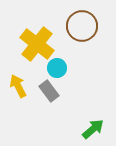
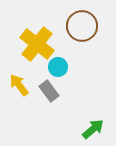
cyan circle: moved 1 px right, 1 px up
yellow arrow: moved 1 px right, 1 px up; rotated 10 degrees counterclockwise
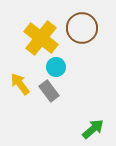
brown circle: moved 2 px down
yellow cross: moved 4 px right, 6 px up
cyan circle: moved 2 px left
yellow arrow: moved 1 px right, 1 px up
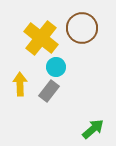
yellow arrow: rotated 35 degrees clockwise
gray rectangle: rotated 75 degrees clockwise
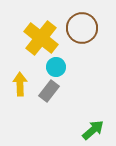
green arrow: moved 1 px down
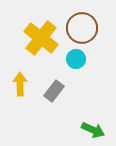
cyan circle: moved 20 px right, 8 px up
gray rectangle: moved 5 px right
green arrow: rotated 65 degrees clockwise
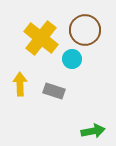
brown circle: moved 3 px right, 2 px down
cyan circle: moved 4 px left
gray rectangle: rotated 70 degrees clockwise
green arrow: moved 1 px down; rotated 35 degrees counterclockwise
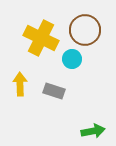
yellow cross: rotated 12 degrees counterclockwise
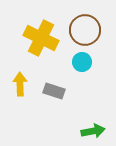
cyan circle: moved 10 px right, 3 px down
